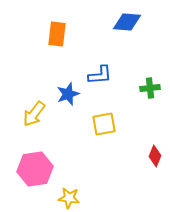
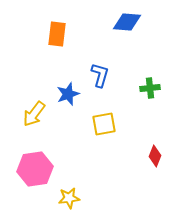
blue L-shape: rotated 70 degrees counterclockwise
yellow star: rotated 15 degrees counterclockwise
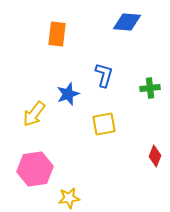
blue L-shape: moved 4 px right
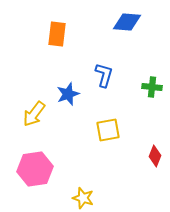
green cross: moved 2 px right, 1 px up; rotated 12 degrees clockwise
yellow square: moved 4 px right, 6 px down
yellow star: moved 14 px right; rotated 25 degrees clockwise
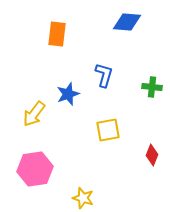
red diamond: moved 3 px left, 1 px up
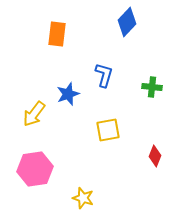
blue diamond: rotated 52 degrees counterclockwise
red diamond: moved 3 px right, 1 px down
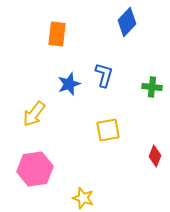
blue star: moved 1 px right, 10 px up
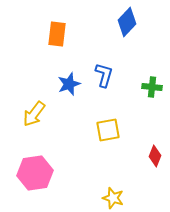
pink hexagon: moved 4 px down
yellow star: moved 30 px right
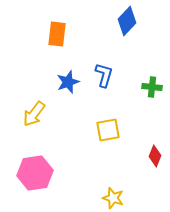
blue diamond: moved 1 px up
blue star: moved 1 px left, 2 px up
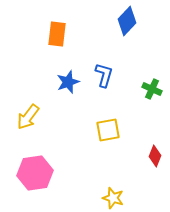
green cross: moved 2 px down; rotated 18 degrees clockwise
yellow arrow: moved 6 px left, 3 px down
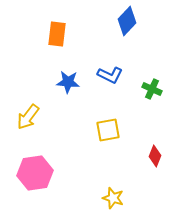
blue L-shape: moved 6 px right; rotated 100 degrees clockwise
blue star: rotated 25 degrees clockwise
